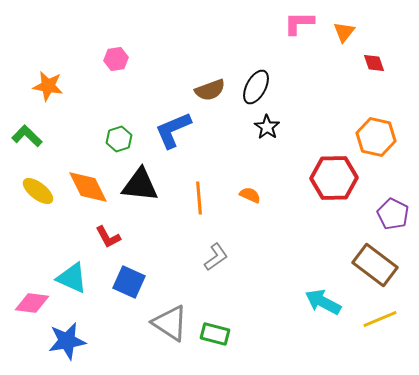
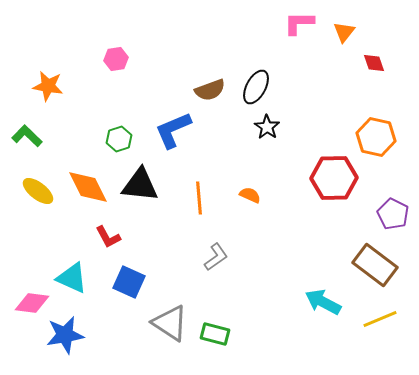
blue star: moved 2 px left, 6 px up
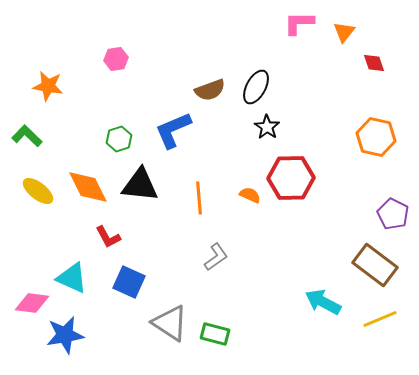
red hexagon: moved 43 px left
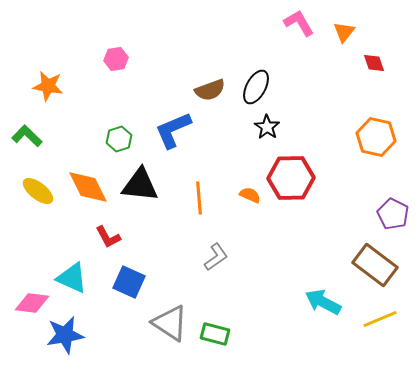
pink L-shape: rotated 60 degrees clockwise
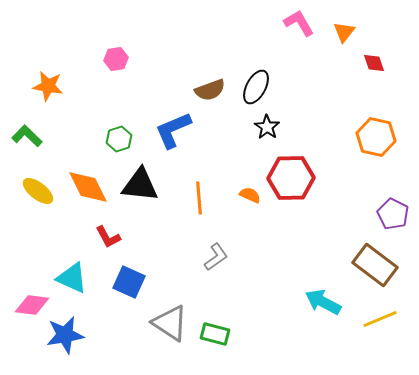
pink diamond: moved 2 px down
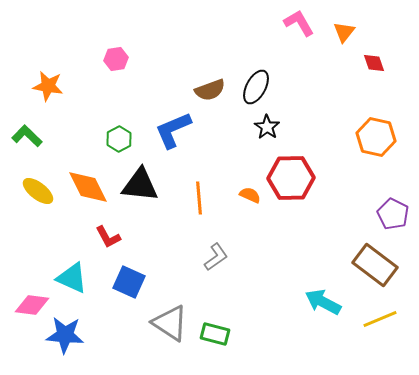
green hexagon: rotated 10 degrees counterclockwise
blue star: rotated 15 degrees clockwise
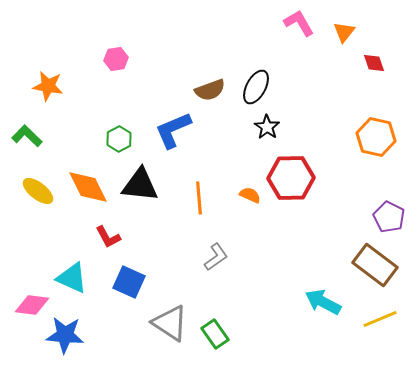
purple pentagon: moved 4 px left, 3 px down
green rectangle: rotated 40 degrees clockwise
